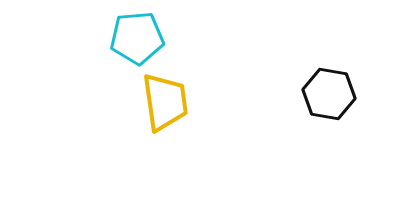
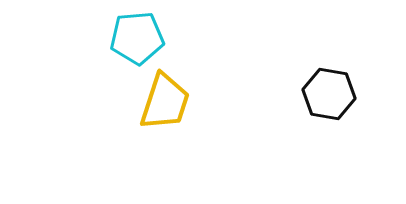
yellow trapezoid: rotated 26 degrees clockwise
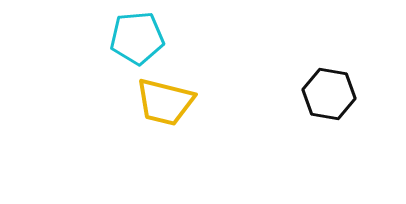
yellow trapezoid: rotated 86 degrees clockwise
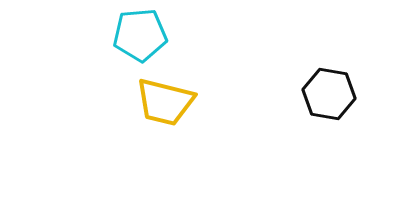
cyan pentagon: moved 3 px right, 3 px up
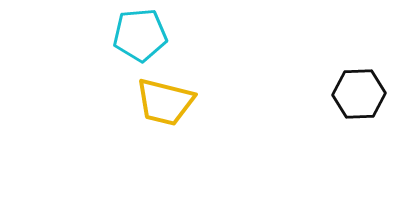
black hexagon: moved 30 px right; rotated 12 degrees counterclockwise
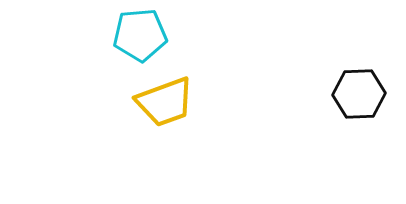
yellow trapezoid: rotated 34 degrees counterclockwise
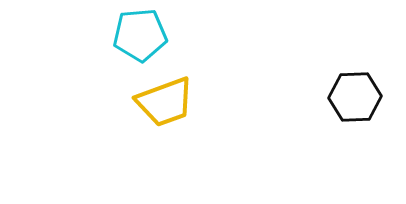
black hexagon: moved 4 px left, 3 px down
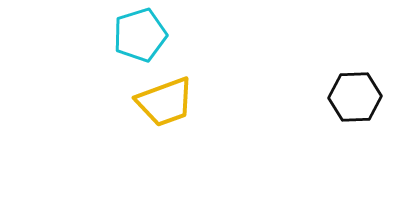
cyan pentagon: rotated 12 degrees counterclockwise
